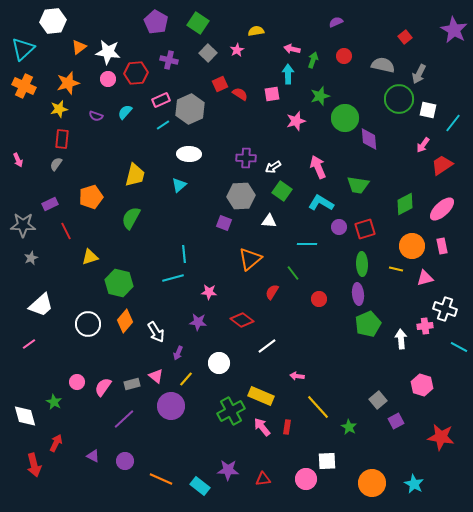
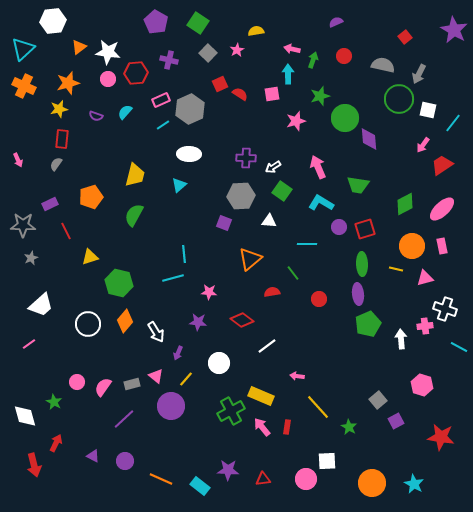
green semicircle at (131, 218): moved 3 px right, 3 px up
red semicircle at (272, 292): rotated 49 degrees clockwise
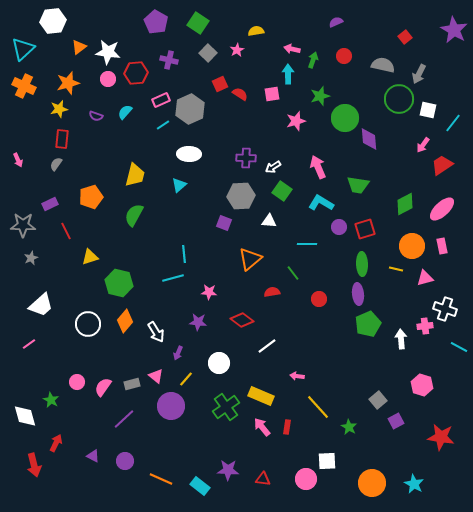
green star at (54, 402): moved 3 px left, 2 px up
green cross at (231, 411): moved 5 px left, 4 px up; rotated 8 degrees counterclockwise
red triangle at (263, 479): rotated 14 degrees clockwise
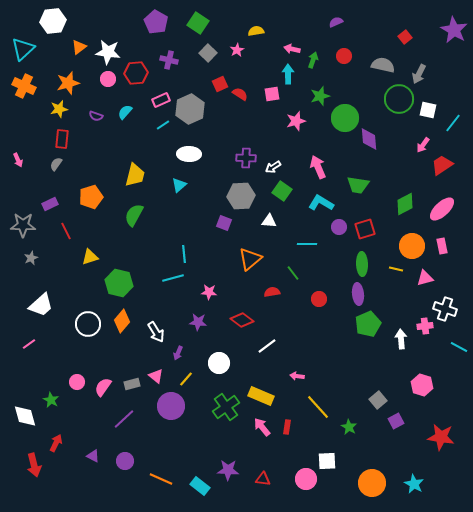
orange diamond at (125, 321): moved 3 px left
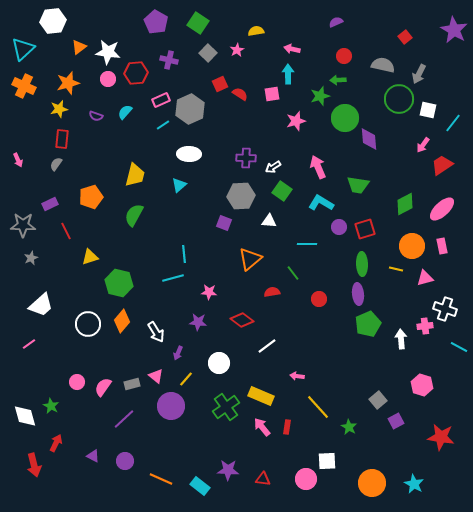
green arrow at (313, 60): moved 25 px right, 20 px down; rotated 112 degrees counterclockwise
green star at (51, 400): moved 6 px down
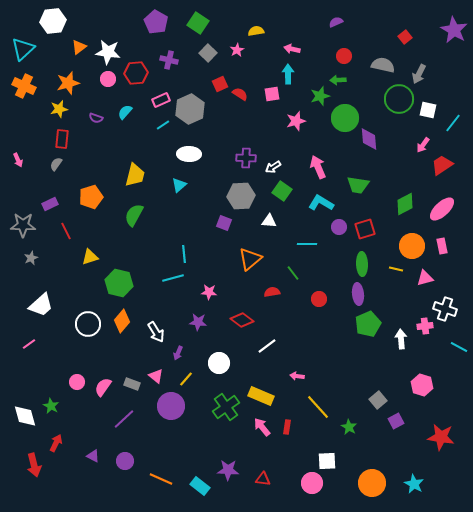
purple semicircle at (96, 116): moved 2 px down
gray rectangle at (132, 384): rotated 35 degrees clockwise
pink circle at (306, 479): moved 6 px right, 4 px down
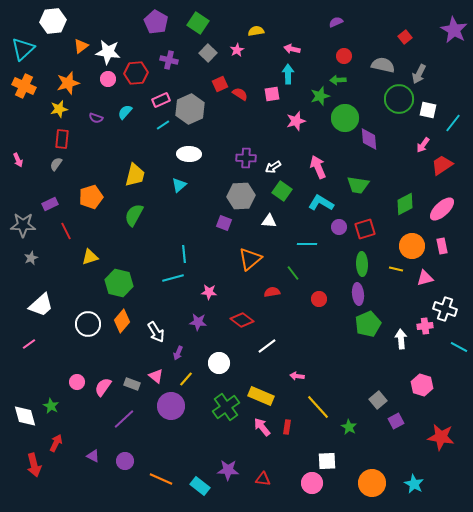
orange triangle at (79, 47): moved 2 px right, 1 px up
